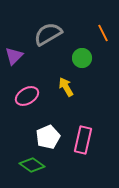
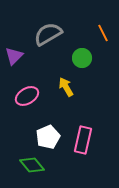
green diamond: rotated 15 degrees clockwise
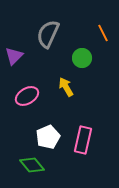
gray semicircle: rotated 36 degrees counterclockwise
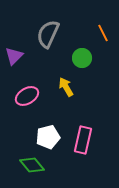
white pentagon: rotated 10 degrees clockwise
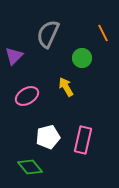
green diamond: moved 2 px left, 2 px down
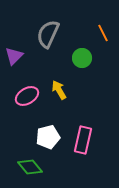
yellow arrow: moved 7 px left, 3 px down
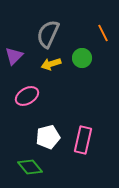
yellow arrow: moved 8 px left, 26 px up; rotated 78 degrees counterclockwise
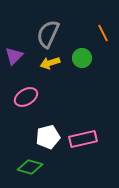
yellow arrow: moved 1 px left, 1 px up
pink ellipse: moved 1 px left, 1 px down
pink rectangle: moved 1 px up; rotated 64 degrees clockwise
green diamond: rotated 35 degrees counterclockwise
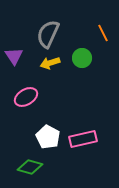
purple triangle: rotated 18 degrees counterclockwise
white pentagon: rotated 30 degrees counterclockwise
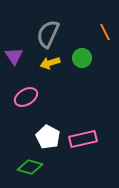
orange line: moved 2 px right, 1 px up
